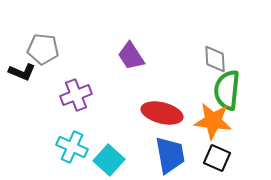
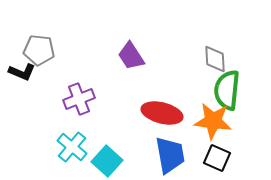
gray pentagon: moved 4 px left, 1 px down
purple cross: moved 3 px right, 4 px down
cyan cross: rotated 16 degrees clockwise
cyan square: moved 2 px left, 1 px down
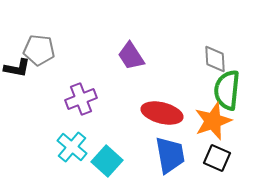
black L-shape: moved 5 px left, 4 px up; rotated 12 degrees counterclockwise
purple cross: moved 2 px right
orange star: rotated 27 degrees counterclockwise
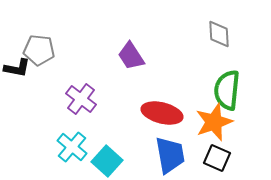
gray diamond: moved 4 px right, 25 px up
purple cross: rotated 32 degrees counterclockwise
orange star: moved 1 px right, 1 px down
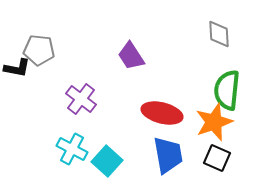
cyan cross: moved 2 px down; rotated 12 degrees counterclockwise
blue trapezoid: moved 2 px left
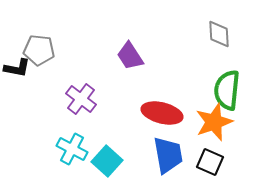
purple trapezoid: moved 1 px left
black square: moved 7 px left, 4 px down
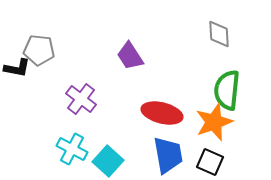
cyan square: moved 1 px right
